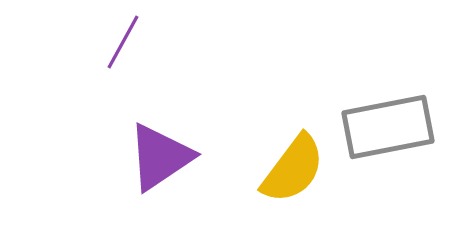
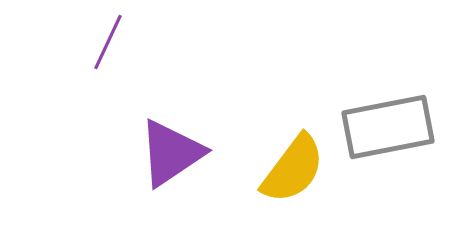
purple line: moved 15 px left; rotated 4 degrees counterclockwise
purple triangle: moved 11 px right, 4 px up
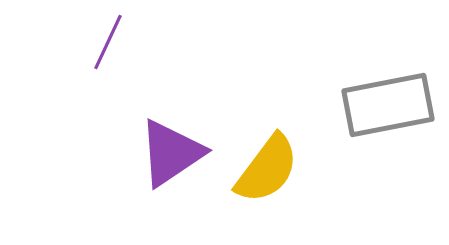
gray rectangle: moved 22 px up
yellow semicircle: moved 26 px left
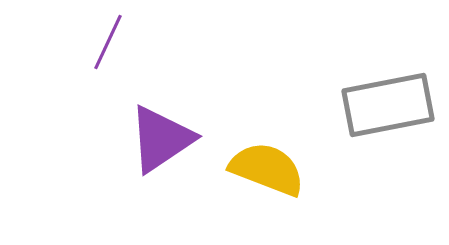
purple triangle: moved 10 px left, 14 px up
yellow semicircle: rotated 106 degrees counterclockwise
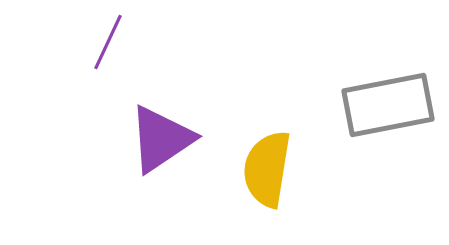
yellow semicircle: rotated 102 degrees counterclockwise
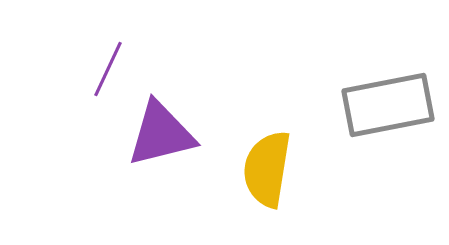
purple line: moved 27 px down
purple triangle: moved 5 px up; rotated 20 degrees clockwise
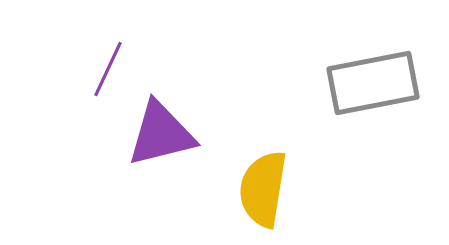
gray rectangle: moved 15 px left, 22 px up
yellow semicircle: moved 4 px left, 20 px down
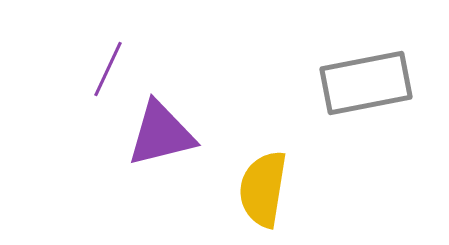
gray rectangle: moved 7 px left
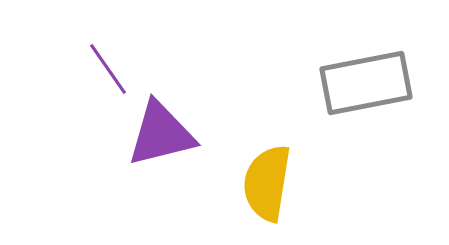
purple line: rotated 60 degrees counterclockwise
yellow semicircle: moved 4 px right, 6 px up
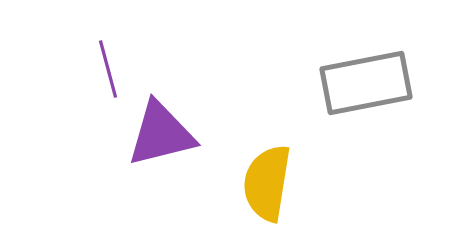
purple line: rotated 20 degrees clockwise
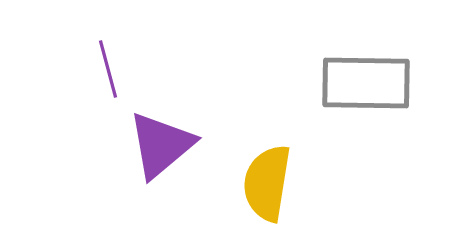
gray rectangle: rotated 12 degrees clockwise
purple triangle: moved 11 px down; rotated 26 degrees counterclockwise
